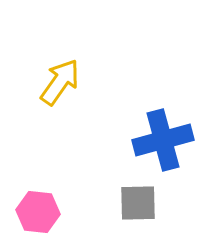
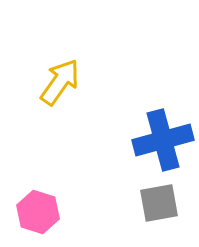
gray square: moved 21 px right; rotated 9 degrees counterclockwise
pink hexagon: rotated 12 degrees clockwise
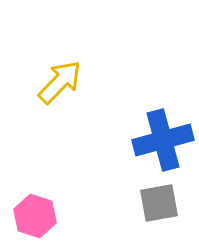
yellow arrow: rotated 9 degrees clockwise
pink hexagon: moved 3 px left, 4 px down
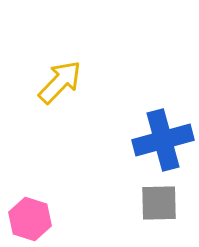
gray square: rotated 9 degrees clockwise
pink hexagon: moved 5 px left, 3 px down
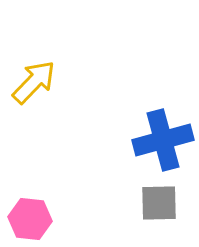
yellow arrow: moved 26 px left
pink hexagon: rotated 12 degrees counterclockwise
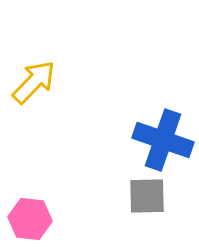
blue cross: rotated 34 degrees clockwise
gray square: moved 12 px left, 7 px up
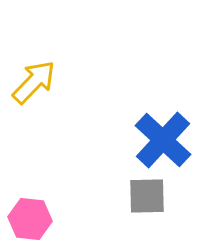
blue cross: rotated 24 degrees clockwise
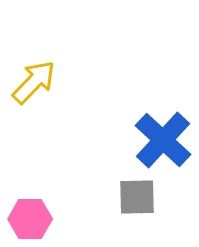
gray square: moved 10 px left, 1 px down
pink hexagon: rotated 6 degrees counterclockwise
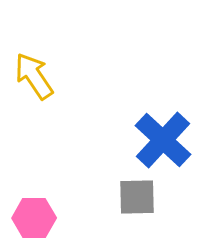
yellow arrow: moved 6 px up; rotated 78 degrees counterclockwise
pink hexagon: moved 4 px right, 1 px up
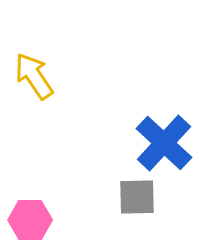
blue cross: moved 1 px right, 3 px down
pink hexagon: moved 4 px left, 2 px down
